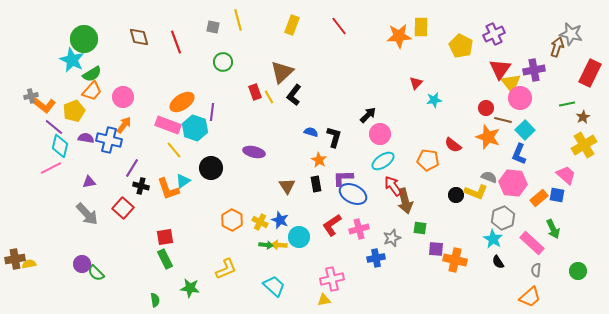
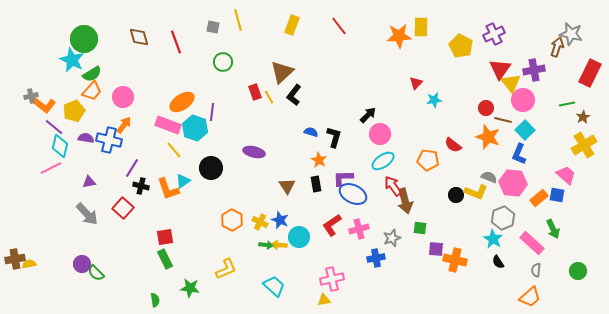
pink circle at (520, 98): moved 3 px right, 2 px down
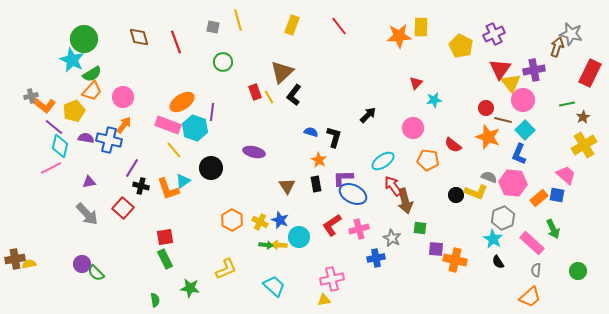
pink circle at (380, 134): moved 33 px right, 6 px up
gray star at (392, 238): rotated 24 degrees counterclockwise
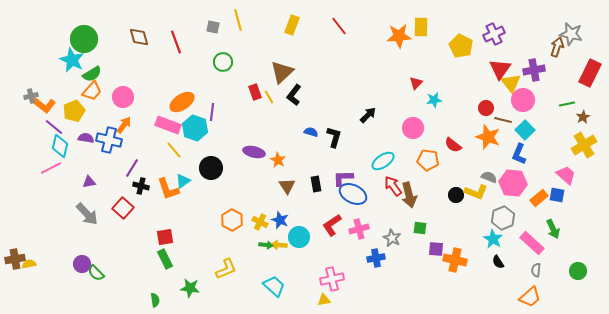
orange star at (319, 160): moved 41 px left
brown arrow at (405, 201): moved 4 px right, 6 px up
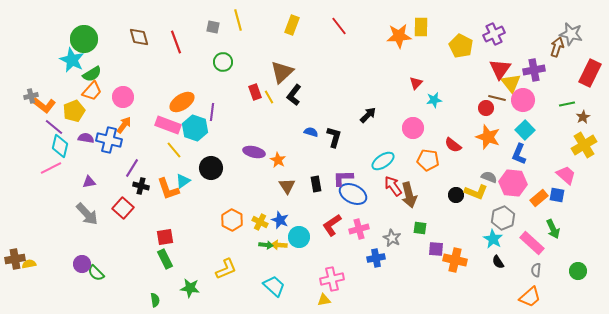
brown line at (503, 120): moved 6 px left, 22 px up
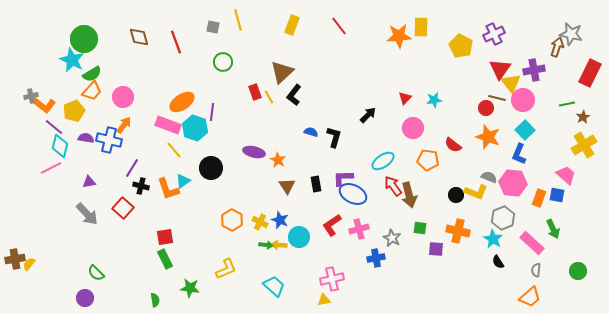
red triangle at (416, 83): moved 11 px left, 15 px down
orange rectangle at (539, 198): rotated 30 degrees counterclockwise
orange cross at (455, 260): moved 3 px right, 29 px up
yellow semicircle at (29, 264): rotated 40 degrees counterclockwise
purple circle at (82, 264): moved 3 px right, 34 px down
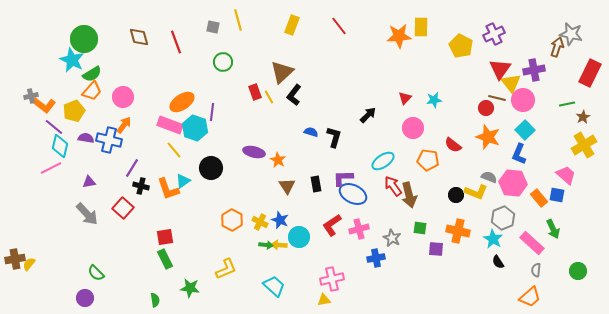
pink rectangle at (168, 125): moved 2 px right
orange rectangle at (539, 198): rotated 60 degrees counterclockwise
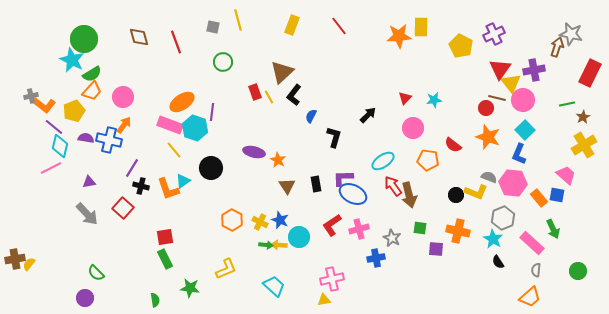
blue semicircle at (311, 132): moved 16 px up; rotated 80 degrees counterclockwise
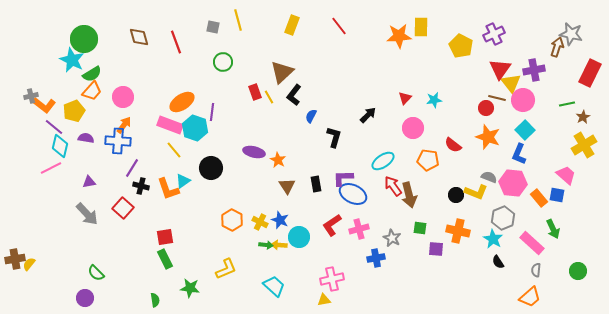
blue cross at (109, 140): moved 9 px right, 1 px down; rotated 10 degrees counterclockwise
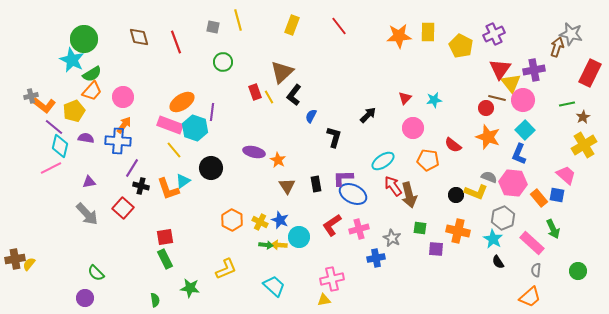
yellow rectangle at (421, 27): moved 7 px right, 5 px down
